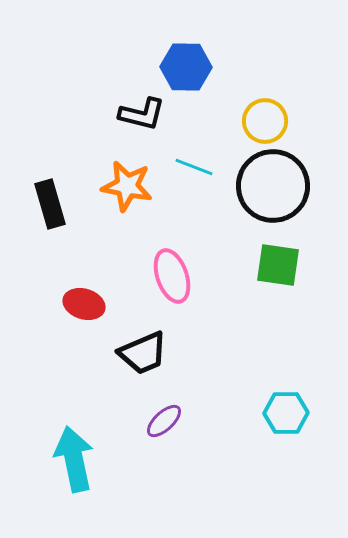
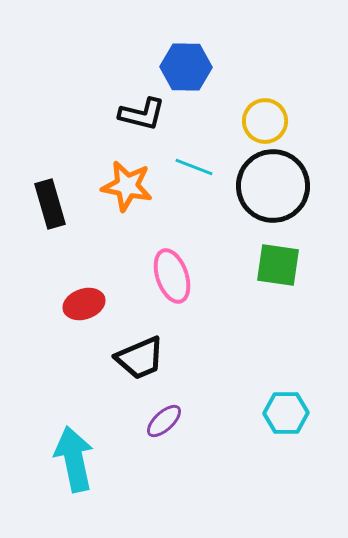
red ellipse: rotated 36 degrees counterclockwise
black trapezoid: moved 3 px left, 5 px down
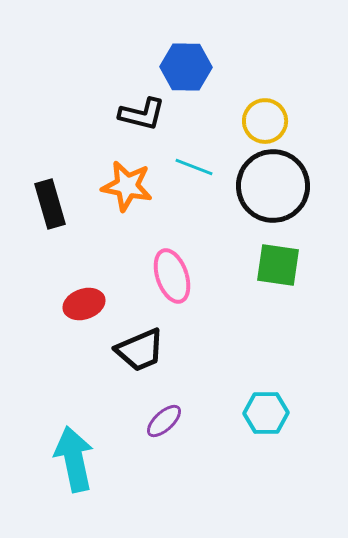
black trapezoid: moved 8 px up
cyan hexagon: moved 20 px left
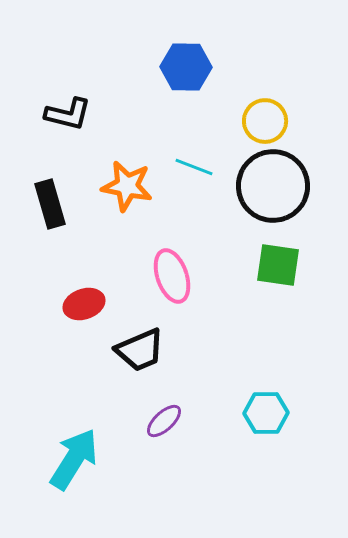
black L-shape: moved 74 px left
cyan arrow: rotated 44 degrees clockwise
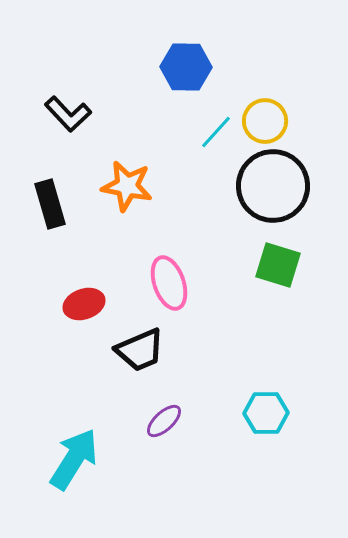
black L-shape: rotated 33 degrees clockwise
cyan line: moved 22 px right, 35 px up; rotated 69 degrees counterclockwise
green square: rotated 9 degrees clockwise
pink ellipse: moved 3 px left, 7 px down
